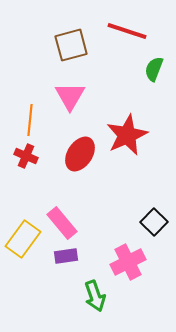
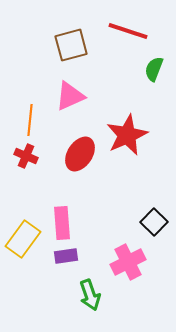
red line: moved 1 px right
pink triangle: rotated 36 degrees clockwise
pink rectangle: rotated 36 degrees clockwise
green arrow: moved 5 px left, 1 px up
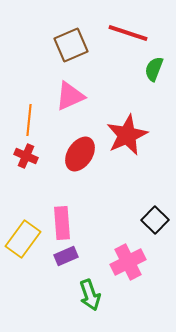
red line: moved 2 px down
brown square: rotated 8 degrees counterclockwise
orange line: moved 1 px left
black square: moved 1 px right, 2 px up
purple rectangle: rotated 15 degrees counterclockwise
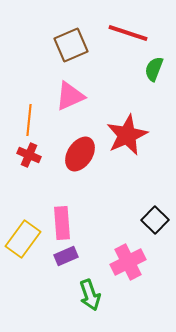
red cross: moved 3 px right, 1 px up
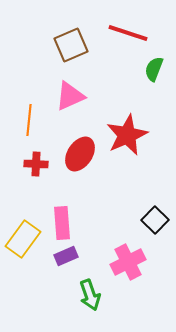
red cross: moved 7 px right, 9 px down; rotated 20 degrees counterclockwise
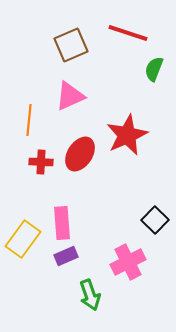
red cross: moved 5 px right, 2 px up
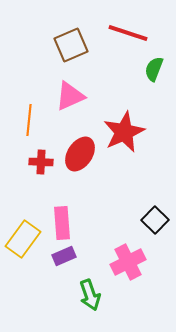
red star: moved 3 px left, 3 px up
purple rectangle: moved 2 px left
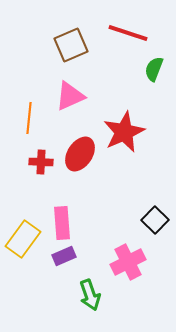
orange line: moved 2 px up
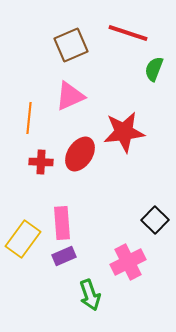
red star: rotated 18 degrees clockwise
